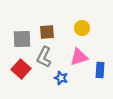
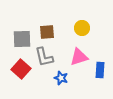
gray L-shape: rotated 40 degrees counterclockwise
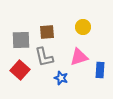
yellow circle: moved 1 px right, 1 px up
gray square: moved 1 px left, 1 px down
red square: moved 1 px left, 1 px down
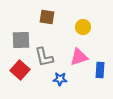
brown square: moved 15 px up; rotated 14 degrees clockwise
blue star: moved 1 px left, 1 px down; rotated 16 degrees counterclockwise
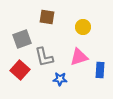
gray square: moved 1 px right, 1 px up; rotated 18 degrees counterclockwise
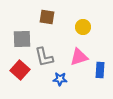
gray square: rotated 18 degrees clockwise
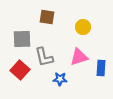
blue rectangle: moved 1 px right, 2 px up
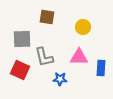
pink triangle: rotated 18 degrees clockwise
red square: rotated 18 degrees counterclockwise
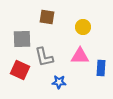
pink triangle: moved 1 px right, 1 px up
blue star: moved 1 px left, 3 px down
